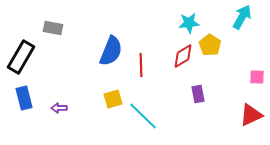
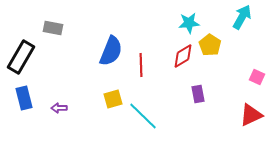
pink square: rotated 21 degrees clockwise
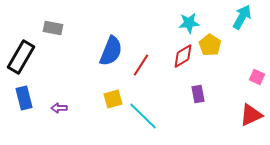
red line: rotated 35 degrees clockwise
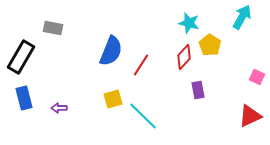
cyan star: rotated 20 degrees clockwise
red diamond: moved 1 px right, 1 px down; rotated 15 degrees counterclockwise
purple rectangle: moved 4 px up
red triangle: moved 1 px left, 1 px down
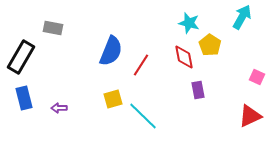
red diamond: rotated 55 degrees counterclockwise
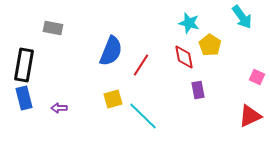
cyan arrow: rotated 115 degrees clockwise
black rectangle: moved 3 px right, 8 px down; rotated 20 degrees counterclockwise
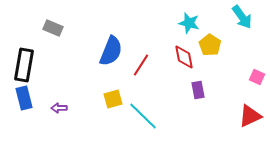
gray rectangle: rotated 12 degrees clockwise
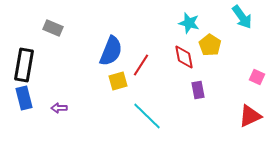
yellow square: moved 5 px right, 18 px up
cyan line: moved 4 px right
